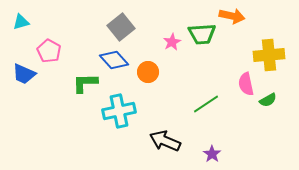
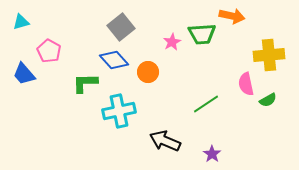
blue trapezoid: rotated 25 degrees clockwise
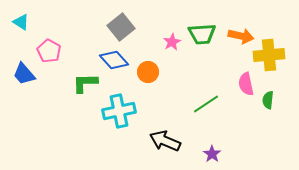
orange arrow: moved 9 px right, 20 px down
cyan triangle: rotated 48 degrees clockwise
green semicircle: rotated 126 degrees clockwise
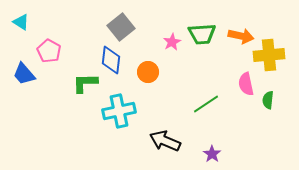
blue diamond: moved 3 px left; rotated 48 degrees clockwise
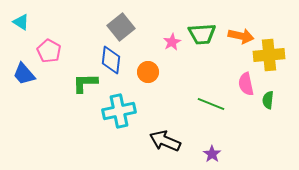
green line: moved 5 px right; rotated 56 degrees clockwise
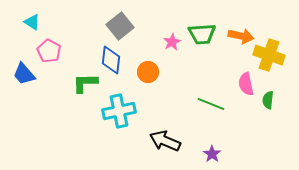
cyan triangle: moved 11 px right
gray square: moved 1 px left, 1 px up
yellow cross: rotated 24 degrees clockwise
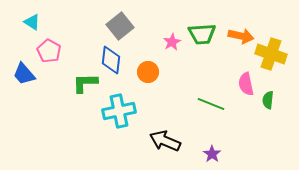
yellow cross: moved 2 px right, 1 px up
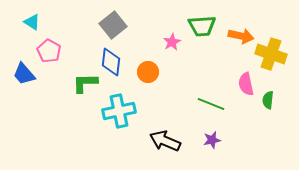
gray square: moved 7 px left, 1 px up
green trapezoid: moved 8 px up
blue diamond: moved 2 px down
purple star: moved 14 px up; rotated 24 degrees clockwise
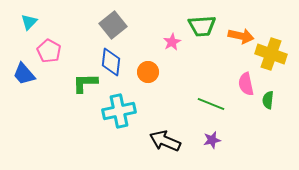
cyan triangle: moved 3 px left; rotated 42 degrees clockwise
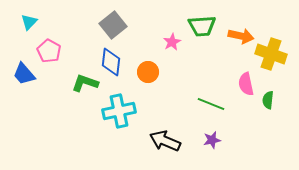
green L-shape: rotated 20 degrees clockwise
